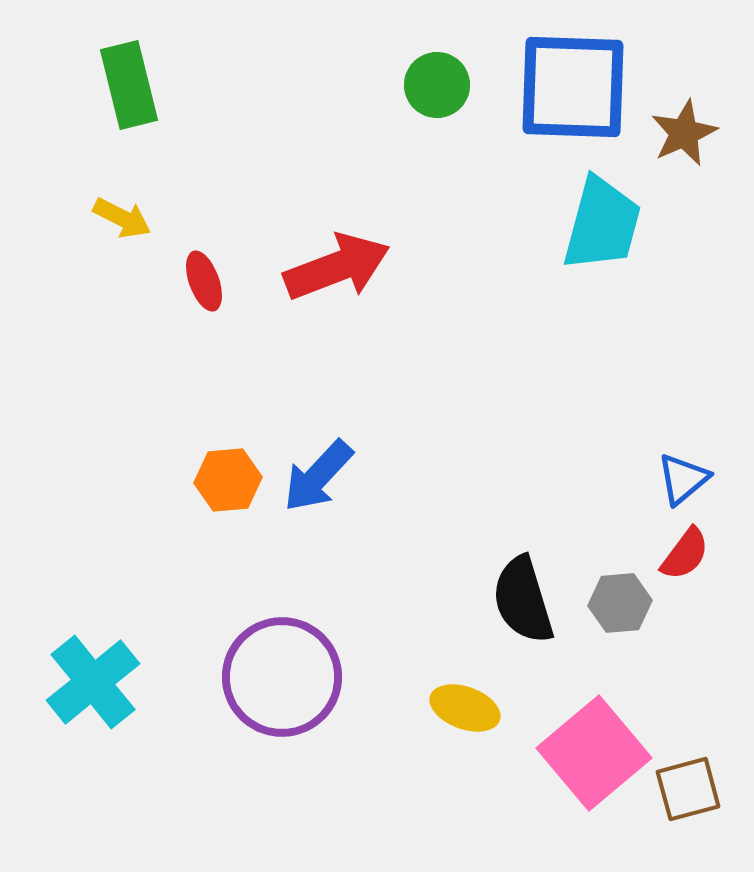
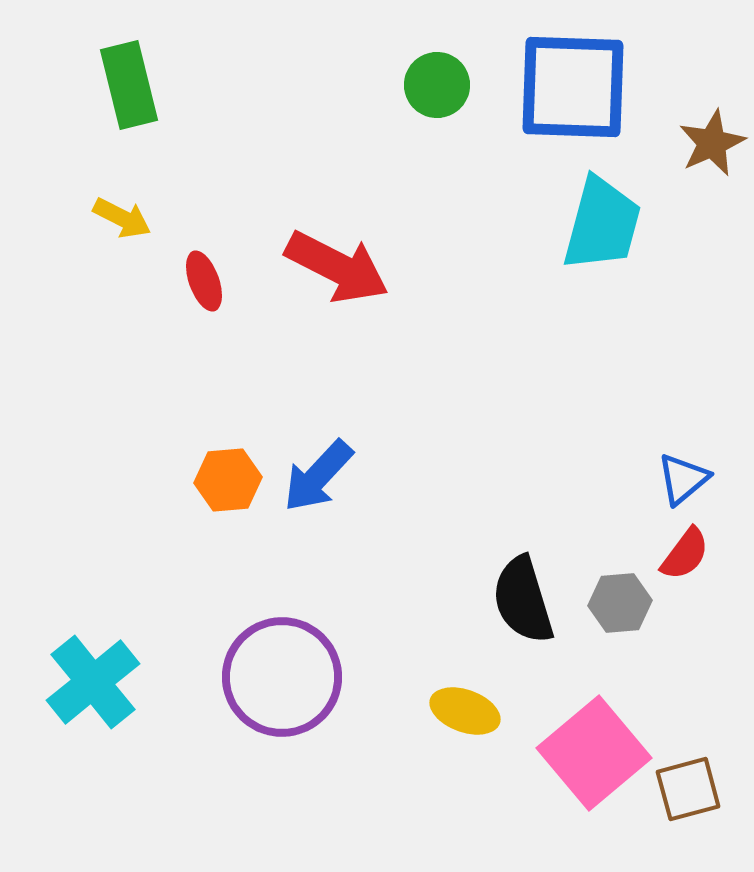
brown star: moved 28 px right, 10 px down
red arrow: rotated 48 degrees clockwise
yellow ellipse: moved 3 px down
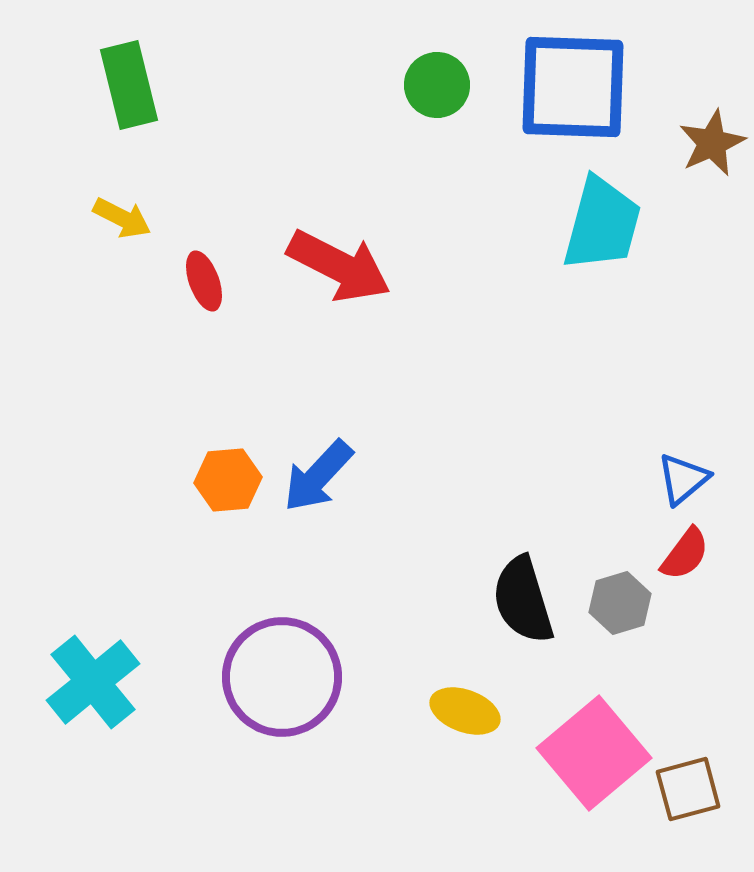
red arrow: moved 2 px right, 1 px up
gray hexagon: rotated 12 degrees counterclockwise
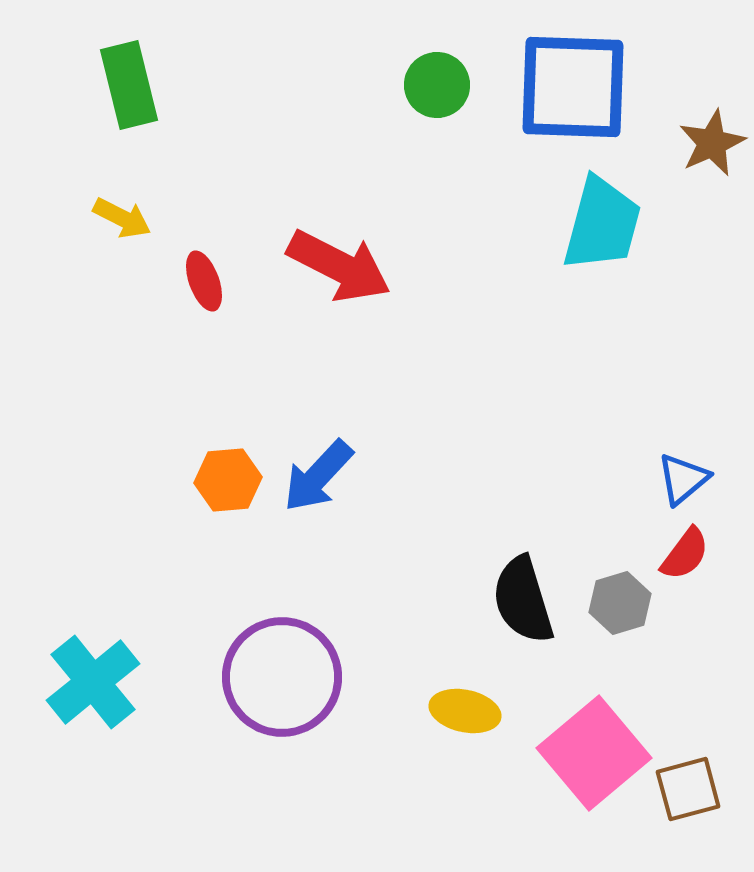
yellow ellipse: rotated 8 degrees counterclockwise
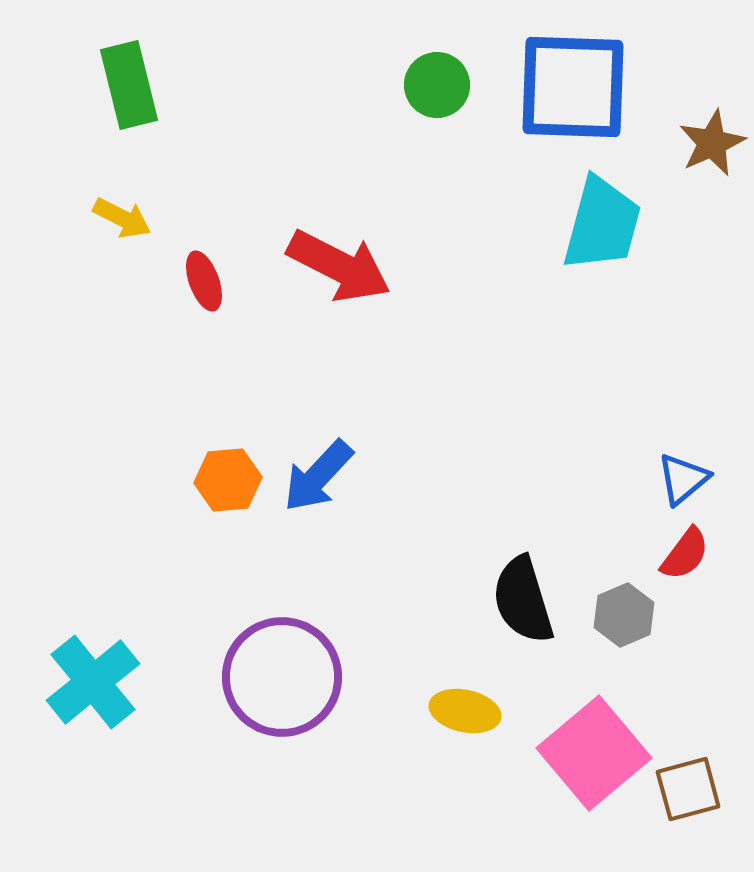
gray hexagon: moved 4 px right, 12 px down; rotated 6 degrees counterclockwise
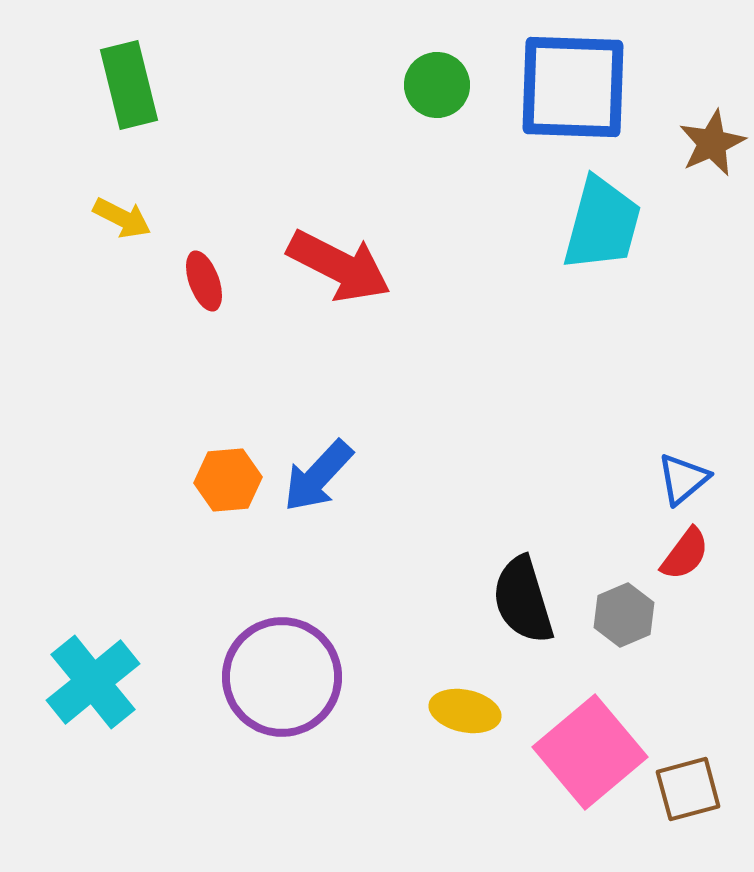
pink square: moved 4 px left, 1 px up
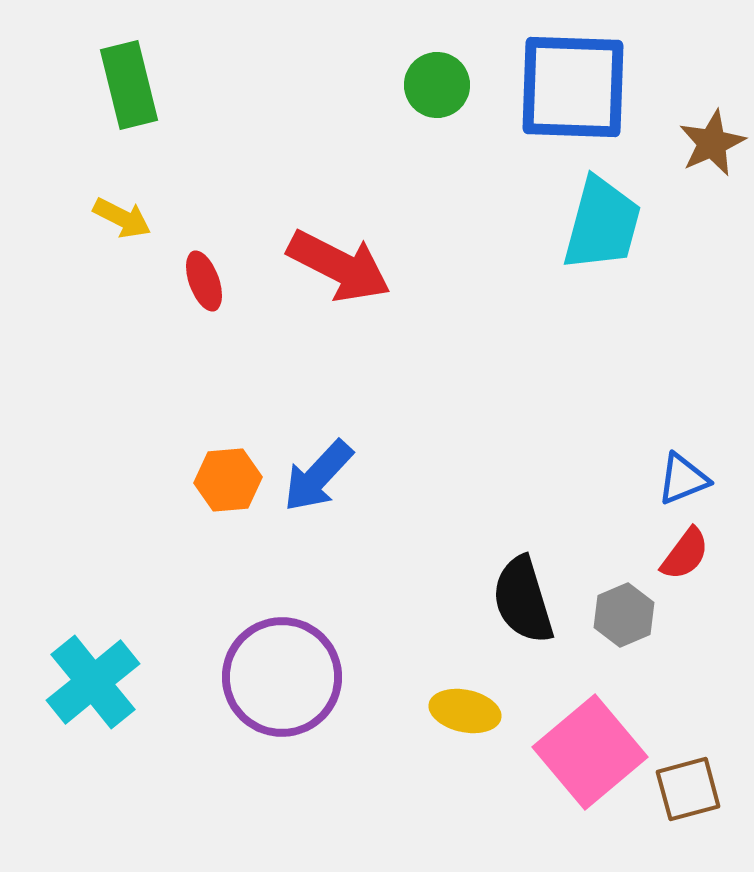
blue triangle: rotated 18 degrees clockwise
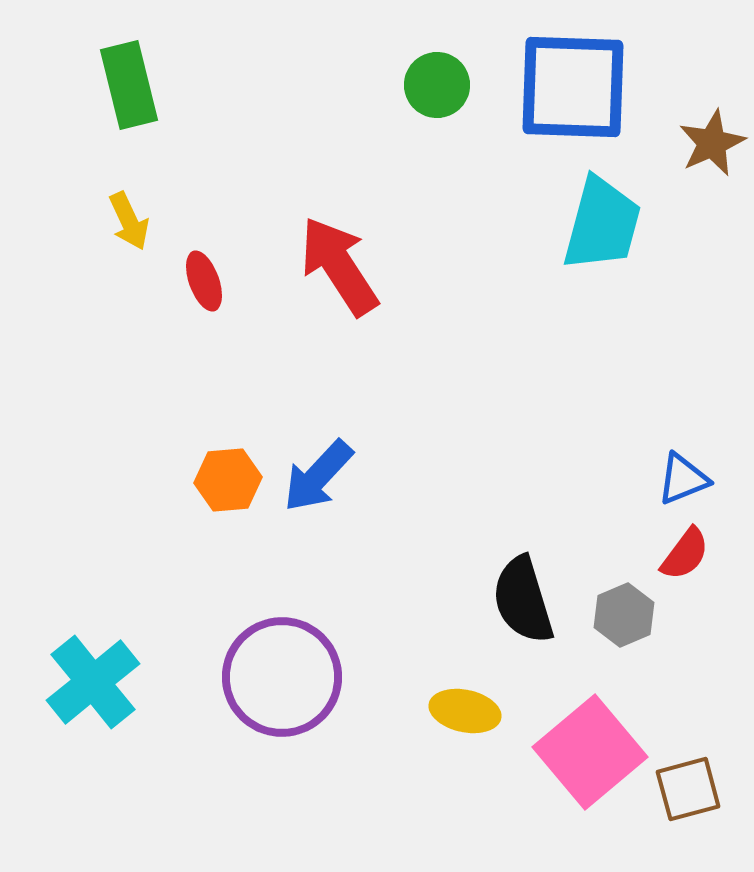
yellow arrow: moved 7 px right, 3 px down; rotated 38 degrees clockwise
red arrow: rotated 150 degrees counterclockwise
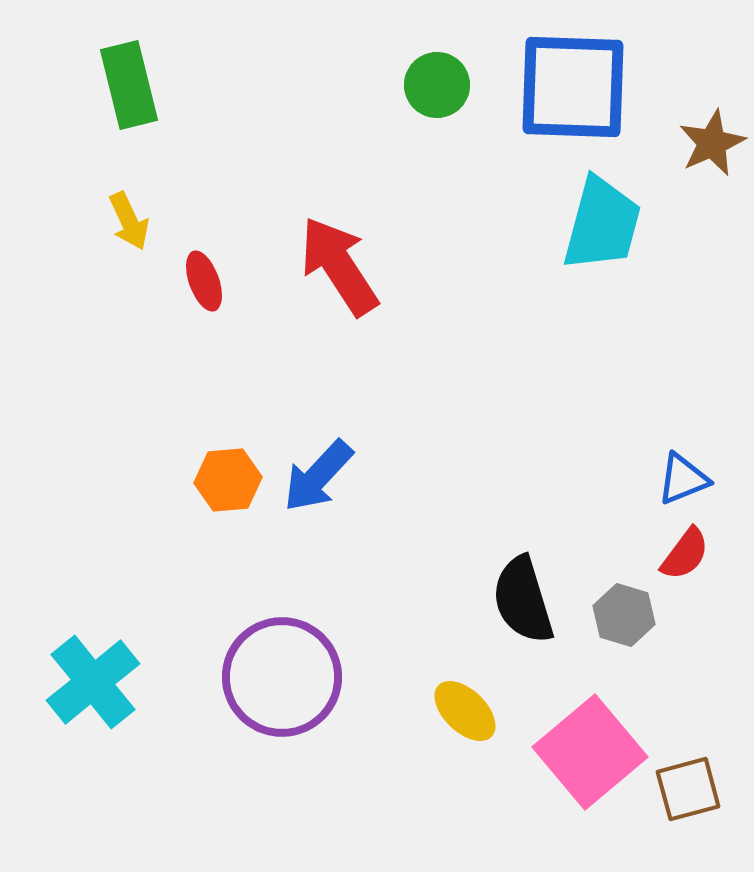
gray hexagon: rotated 20 degrees counterclockwise
yellow ellipse: rotated 32 degrees clockwise
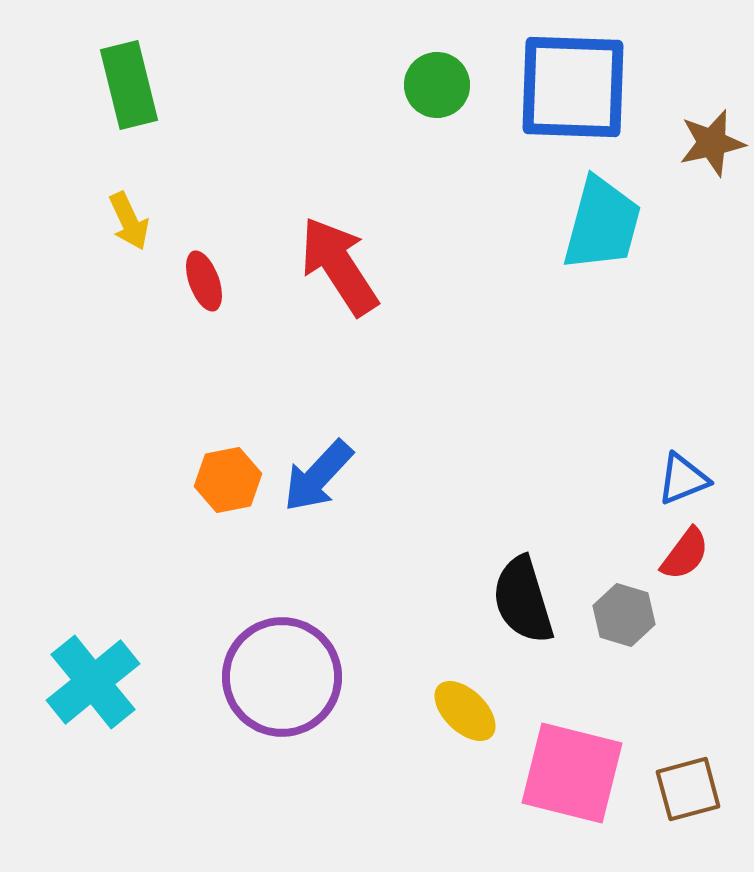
brown star: rotated 12 degrees clockwise
orange hexagon: rotated 6 degrees counterclockwise
pink square: moved 18 px left, 21 px down; rotated 36 degrees counterclockwise
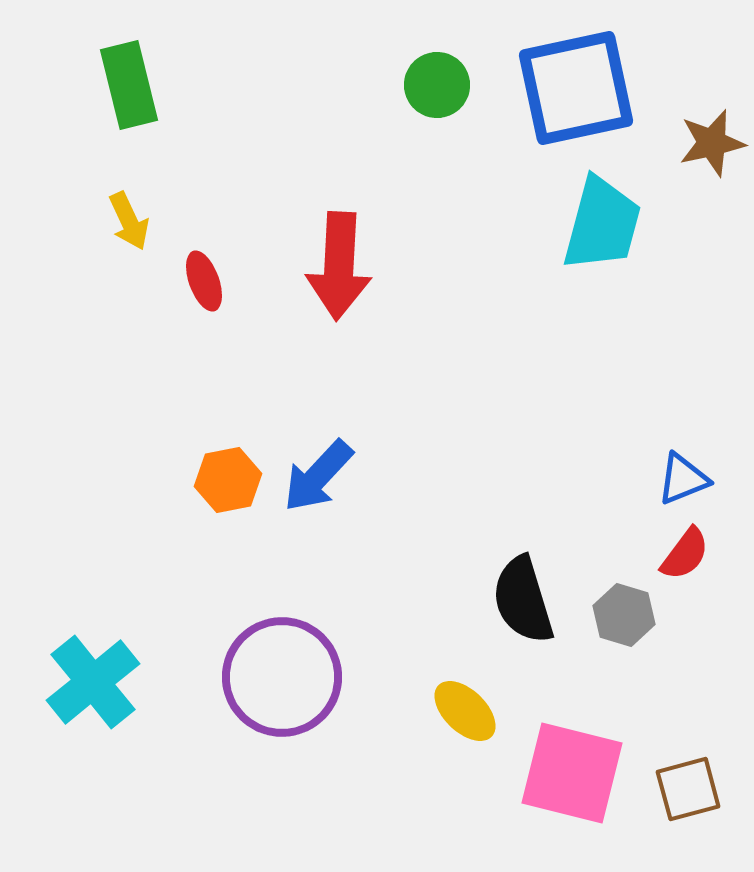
blue square: moved 3 px right, 1 px down; rotated 14 degrees counterclockwise
red arrow: rotated 144 degrees counterclockwise
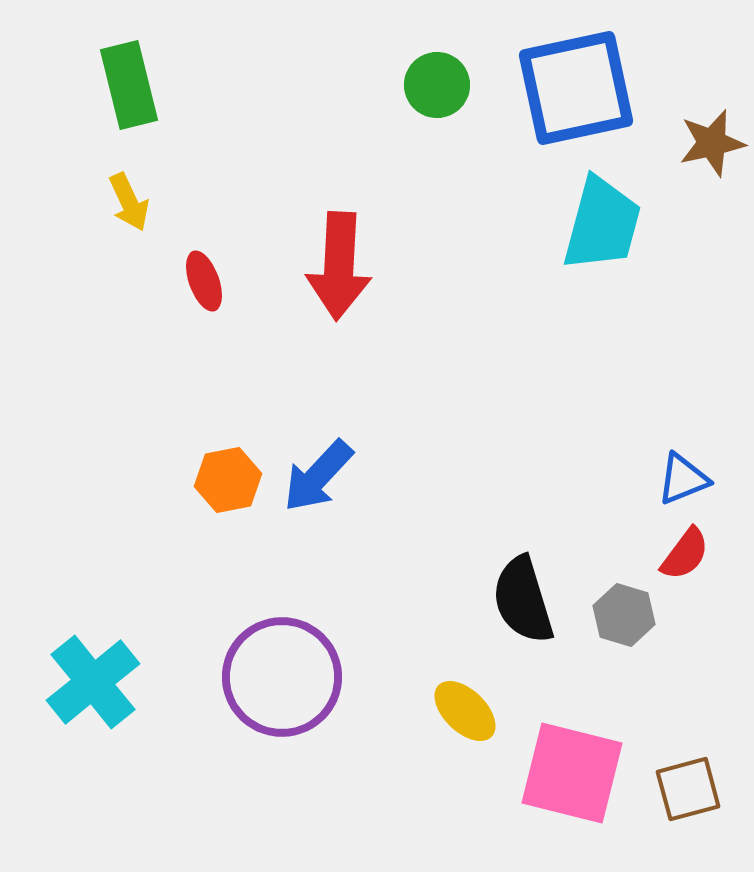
yellow arrow: moved 19 px up
